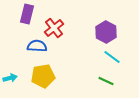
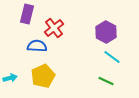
yellow pentagon: rotated 15 degrees counterclockwise
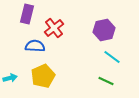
purple hexagon: moved 2 px left, 2 px up; rotated 20 degrees clockwise
blue semicircle: moved 2 px left
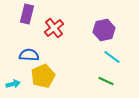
blue semicircle: moved 6 px left, 9 px down
cyan arrow: moved 3 px right, 6 px down
